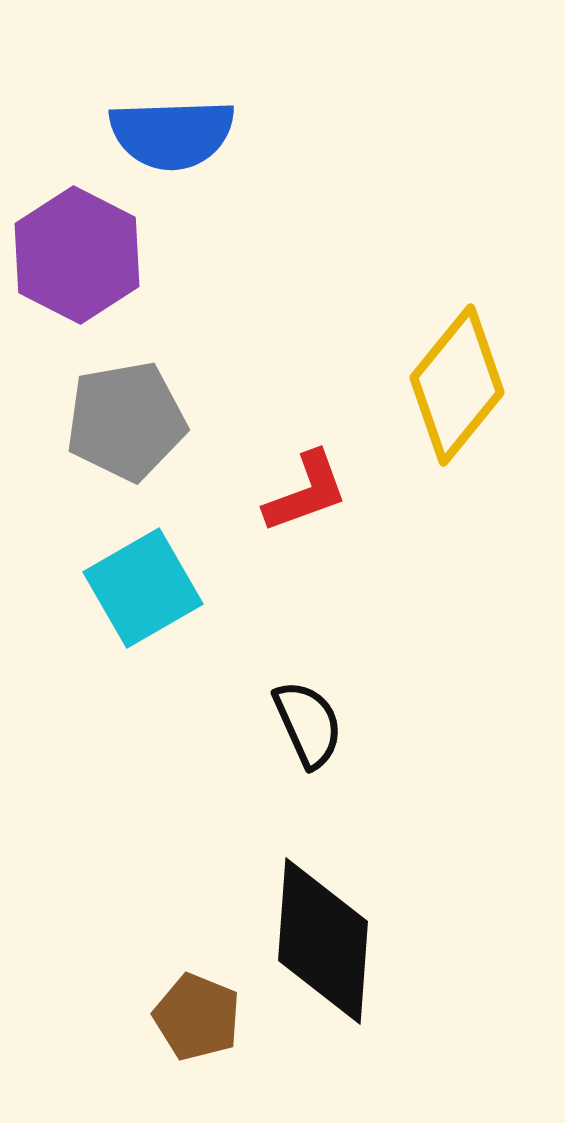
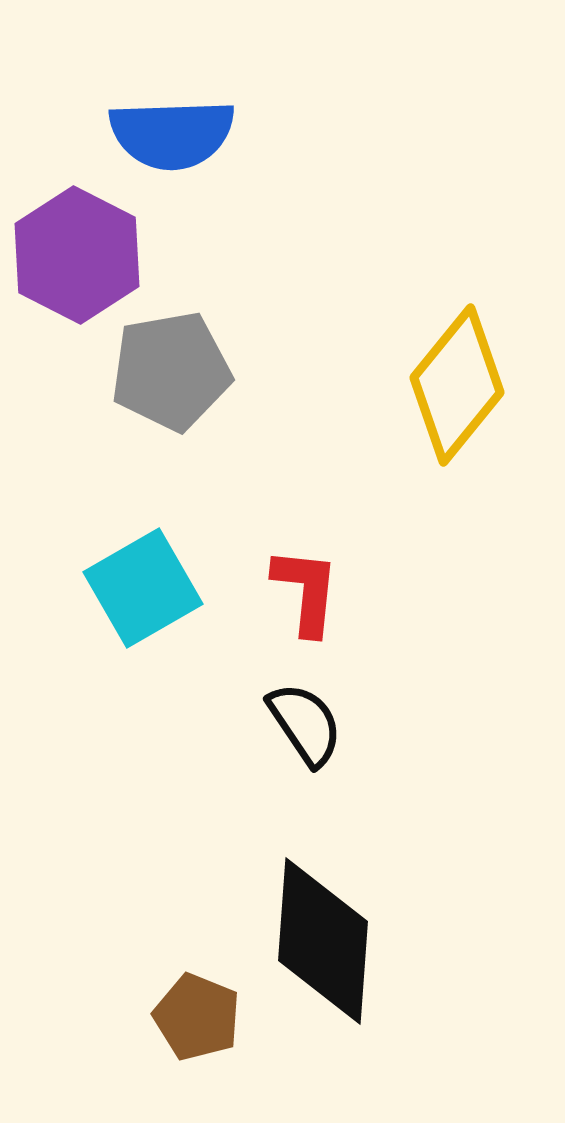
gray pentagon: moved 45 px right, 50 px up
red L-shape: moved 99 px down; rotated 64 degrees counterclockwise
black semicircle: moved 3 px left; rotated 10 degrees counterclockwise
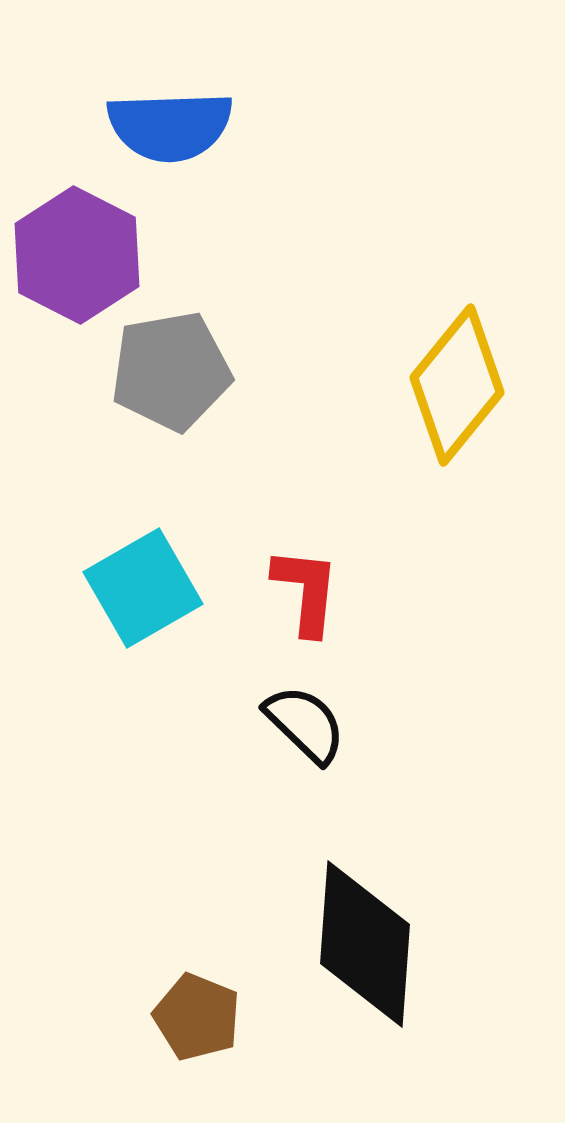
blue semicircle: moved 2 px left, 8 px up
black semicircle: rotated 12 degrees counterclockwise
black diamond: moved 42 px right, 3 px down
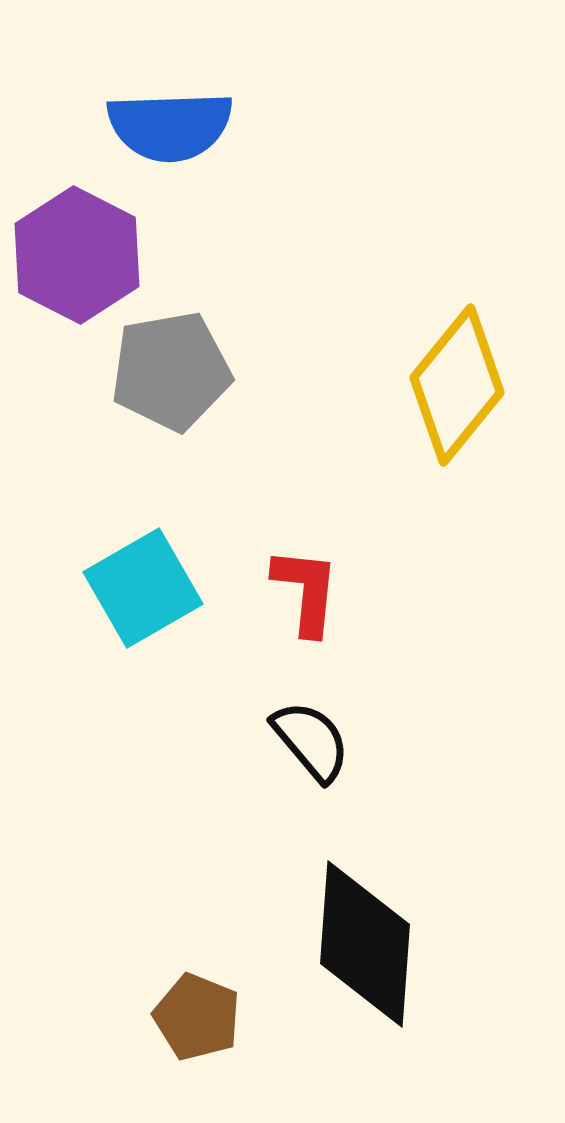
black semicircle: moved 6 px right, 17 px down; rotated 6 degrees clockwise
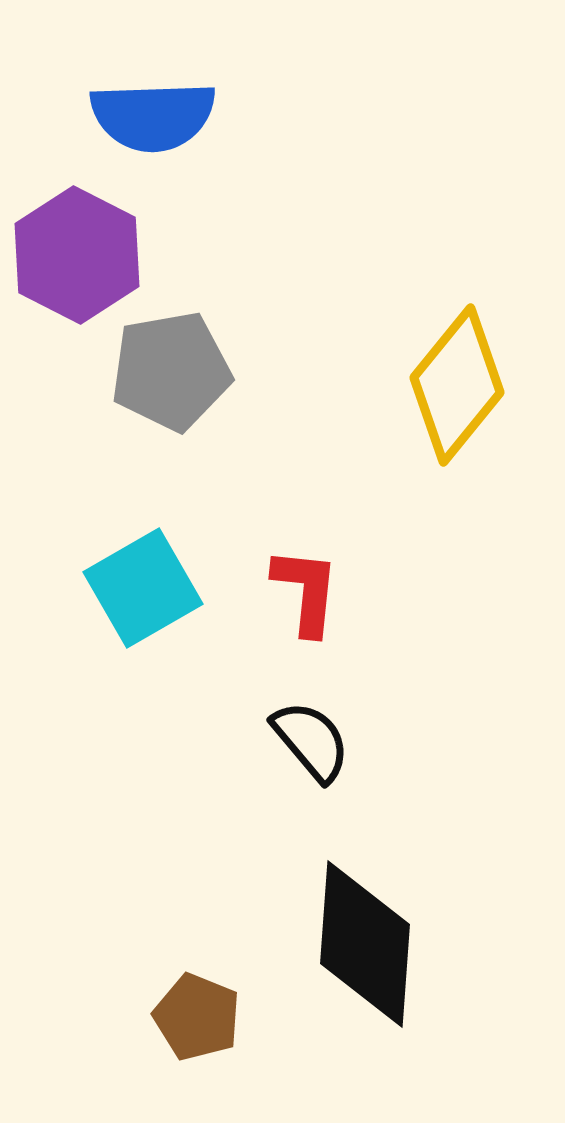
blue semicircle: moved 17 px left, 10 px up
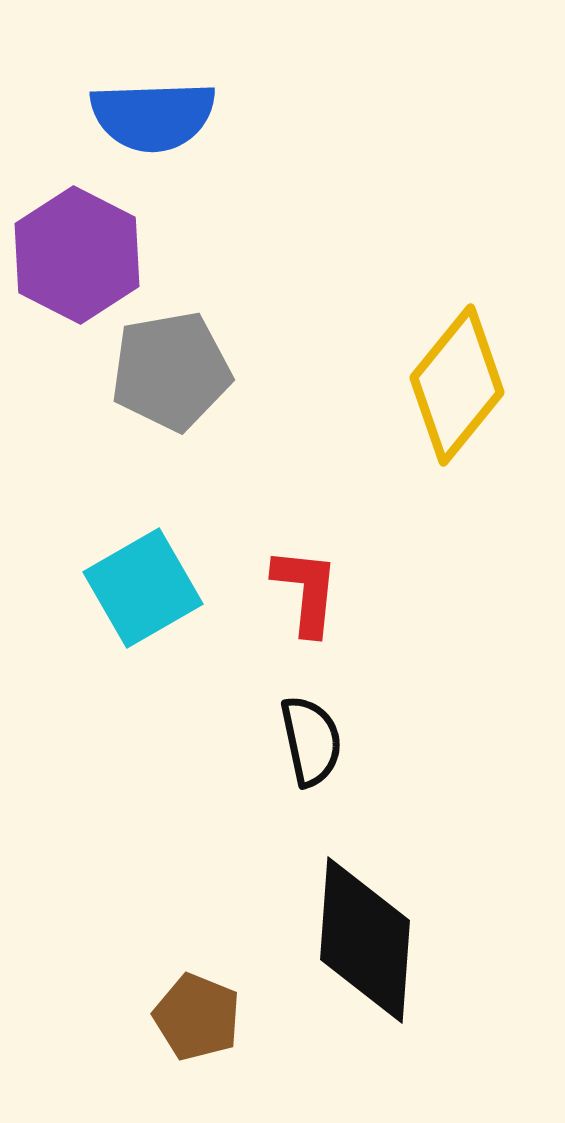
black semicircle: rotated 28 degrees clockwise
black diamond: moved 4 px up
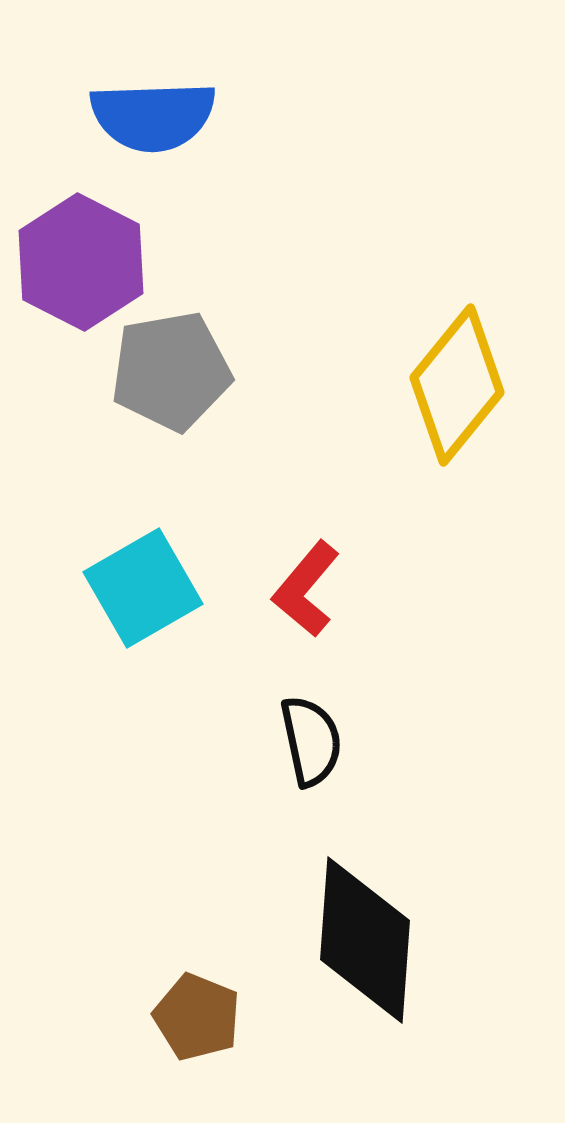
purple hexagon: moved 4 px right, 7 px down
red L-shape: moved 2 px up; rotated 146 degrees counterclockwise
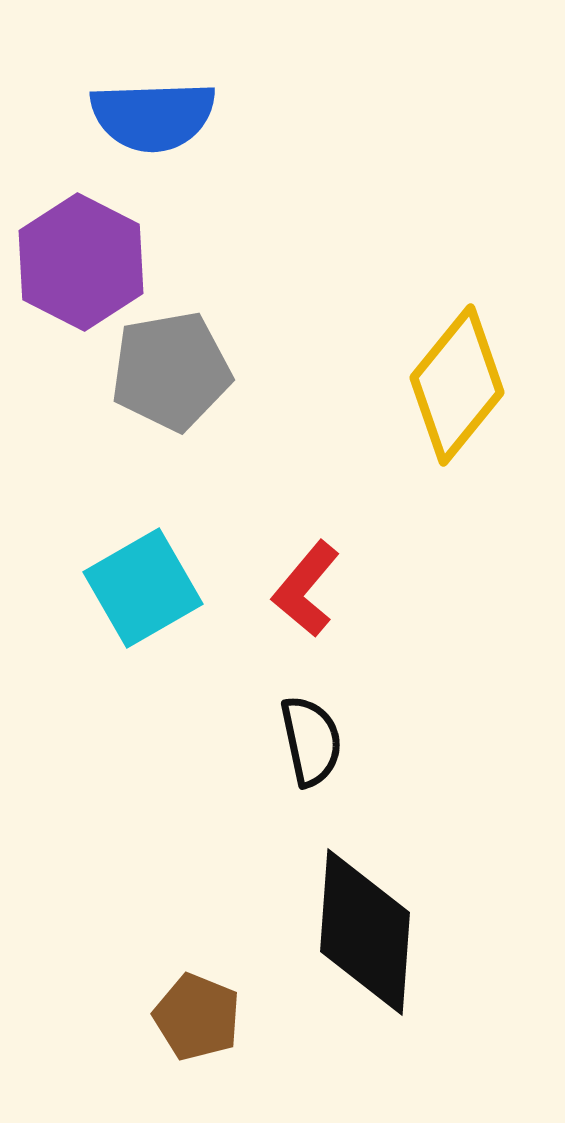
black diamond: moved 8 px up
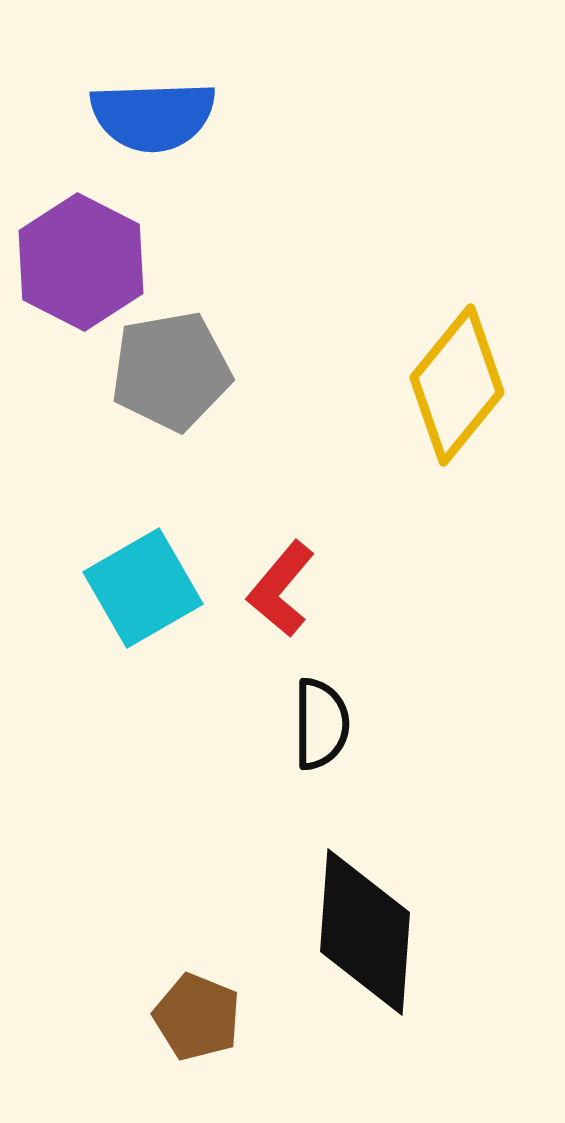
red L-shape: moved 25 px left
black semicircle: moved 10 px right, 17 px up; rotated 12 degrees clockwise
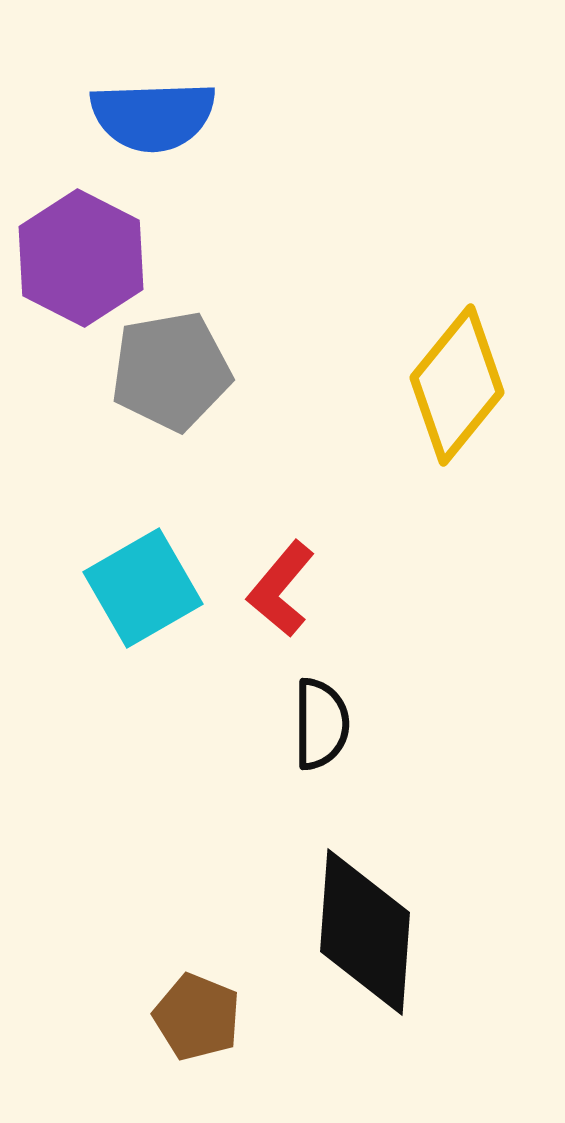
purple hexagon: moved 4 px up
